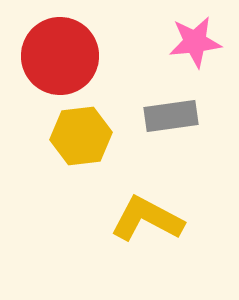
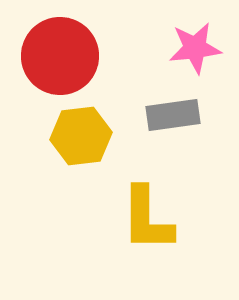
pink star: moved 6 px down
gray rectangle: moved 2 px right, 1 px up
yellow L-shape: rotated 118 degrees counterclockwise
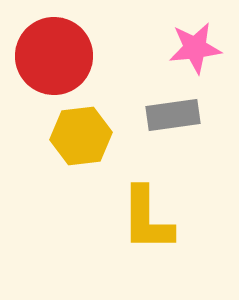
red circle: moved 6 px left
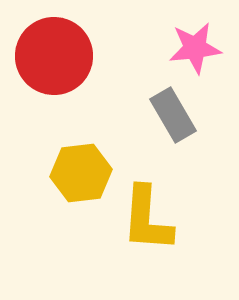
gray rectangle: rotated 68 degrees clockwise
yellow hexagon: moved 37 px down
yellow L-shape: rotated 4 degrees clockwise
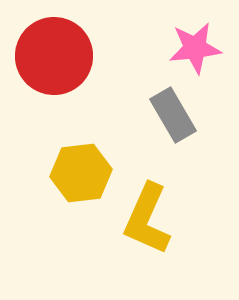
yellow L-shape: rotated 20 degrees clockwise
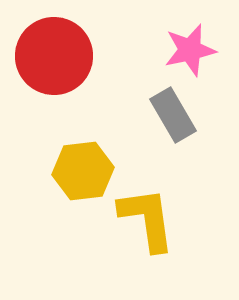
pink star: moved 5 px left, 2 px down; rotated 6 degrees counterclockwise
yellow hexagon: moved 2 px right, 2 px up
yellow L-shape: rotated 148 degrees clockwise
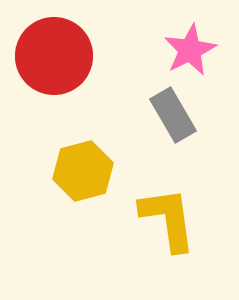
pink star: rotated 14 degrees counterclockwise
yellow hexagon: rotated 8 degrees counterclockwise
yellow L-shape: moved 21 px right
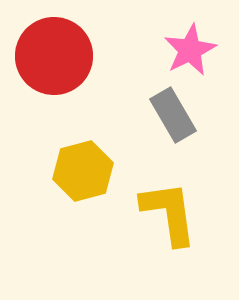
yellow L-shape: moved 1 px right, 6 px up
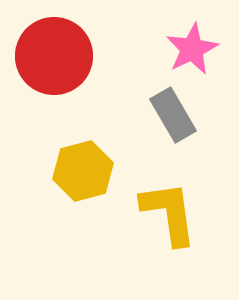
pink star: moved 2 px right, 1 px up
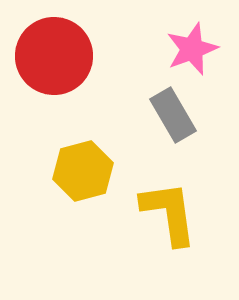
pink star: rotated 6 degrees clockwise
